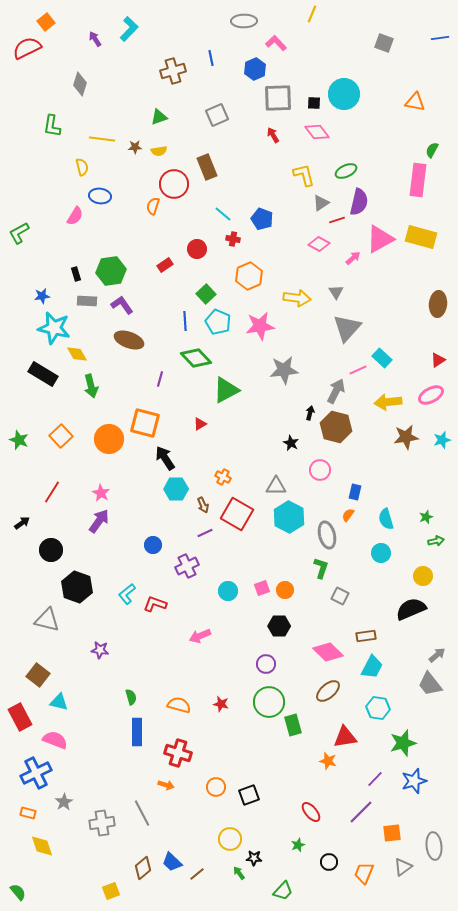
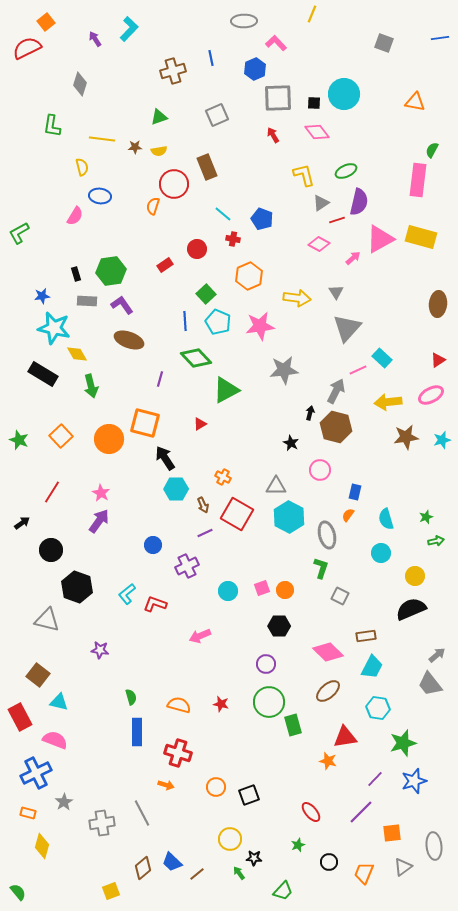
yellow circle at (423, 576): moved 8 px left
yellow diamond at (42, 846): rotated 35 degrees clockwise
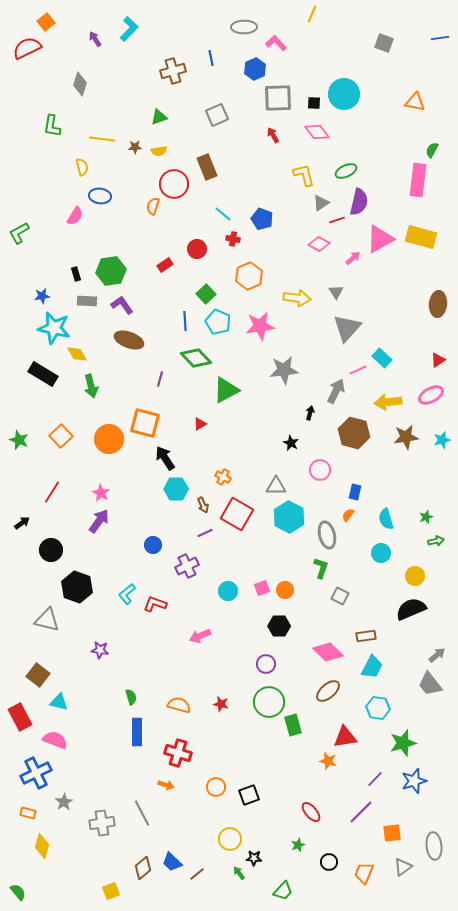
gray ellipse at (244, 21): moved 6 px down
brown hexagon at (336, 427): moved 18 px right, 6 px down
